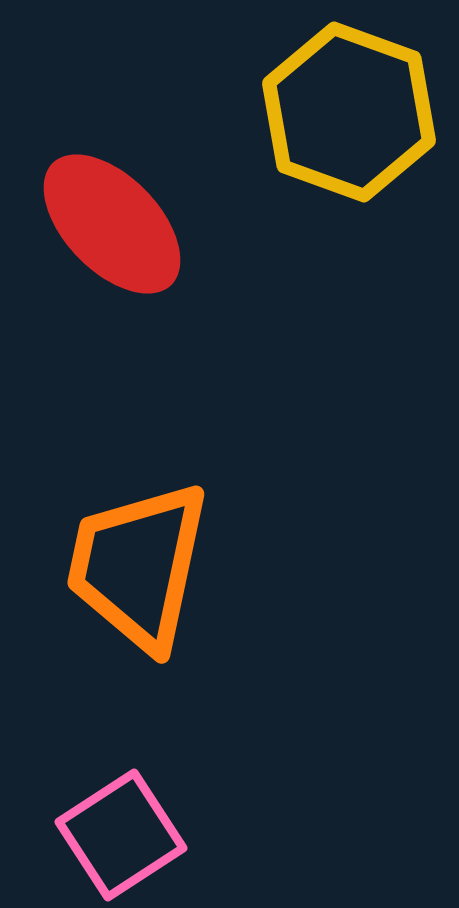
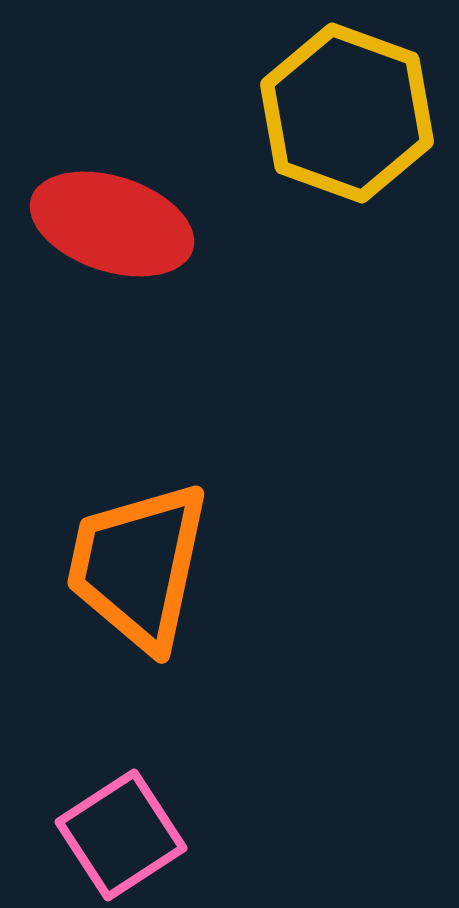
yellow hexagon: moved 2 px left, 1 px down
red ellipse: rotated 28 degrees counterclockwise
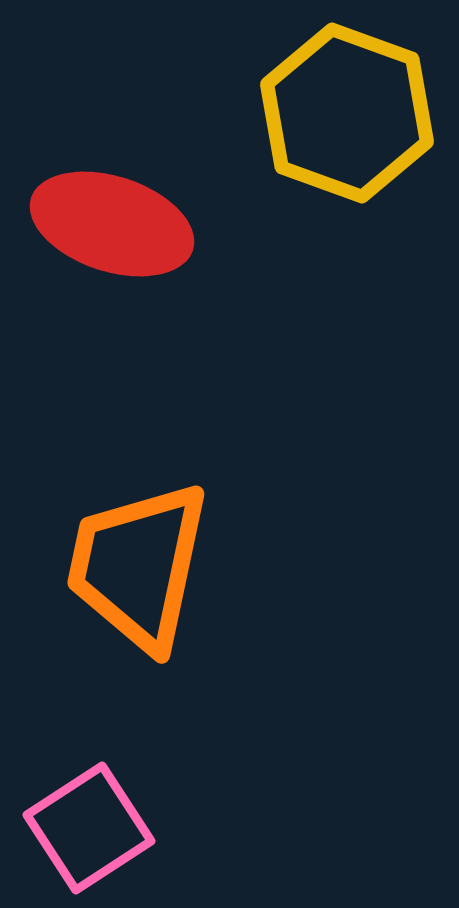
pink square: moved 32 px left, 7 px up
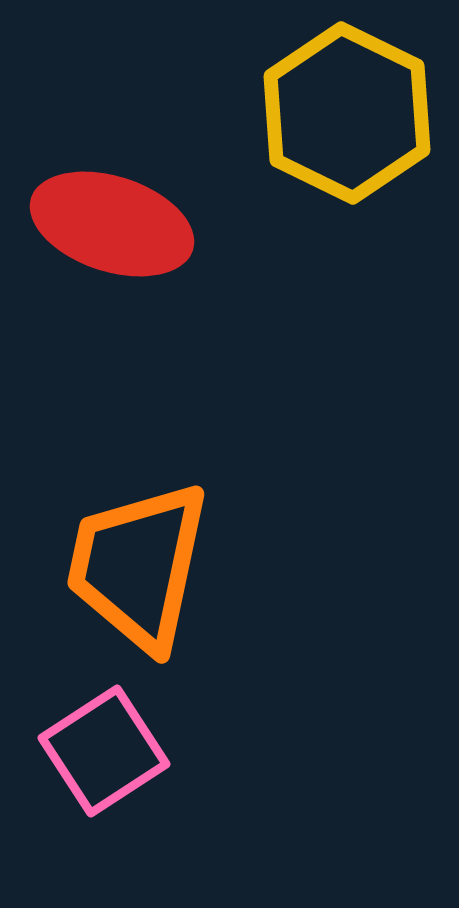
yellow hexagon: rotated 6 degrees clockwise
pink square: moved 15 px right, 77 px up
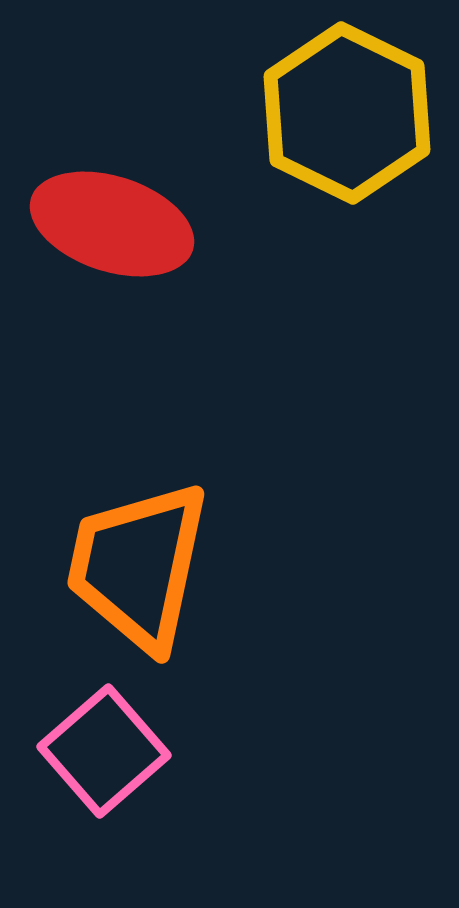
pink square: rotated 8 degrees counterclockwise
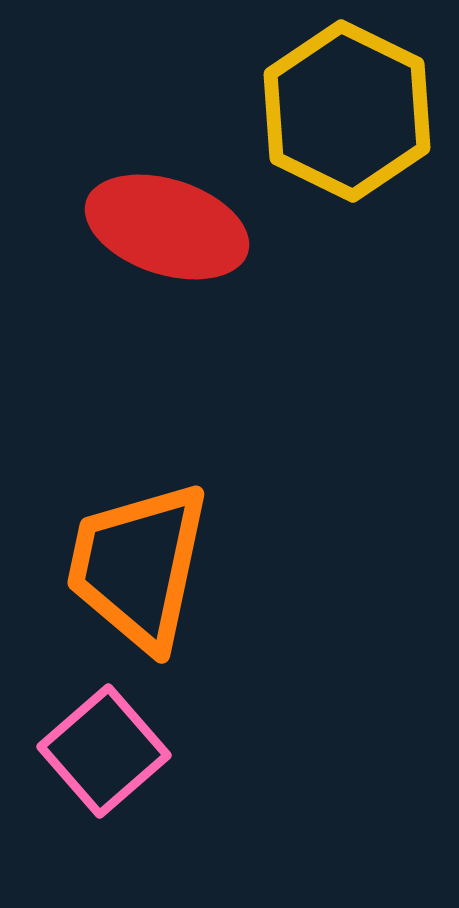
yellow hexagon: moved 2 px up
red ellipse: moved 55 px right, 3 px down
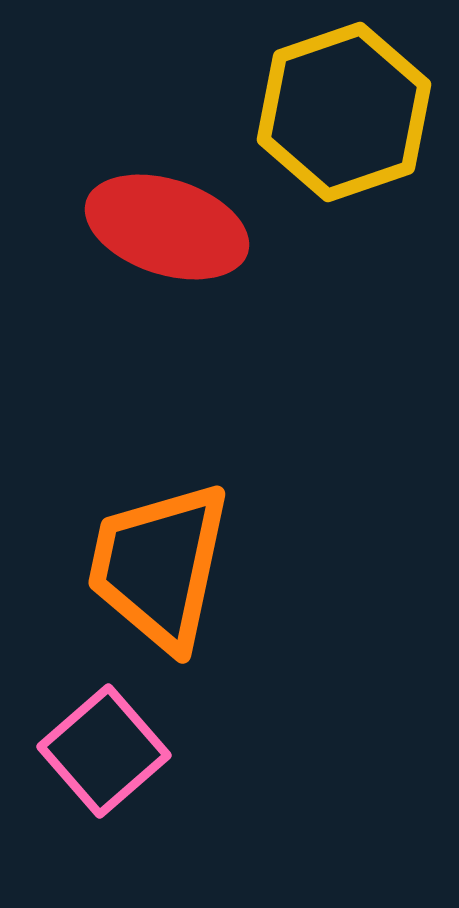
yellow hexagon: moved 3 px left, 1 px down; rotated 15 degrees clockwise
orange trapezoid: moved 21 px right
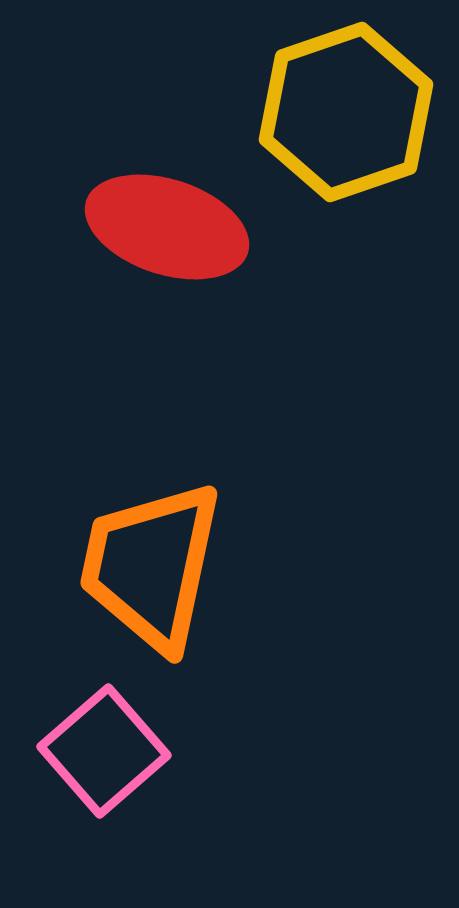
yellow hexagon: moved 2 px right
orange trapezoid: moved 8 px left
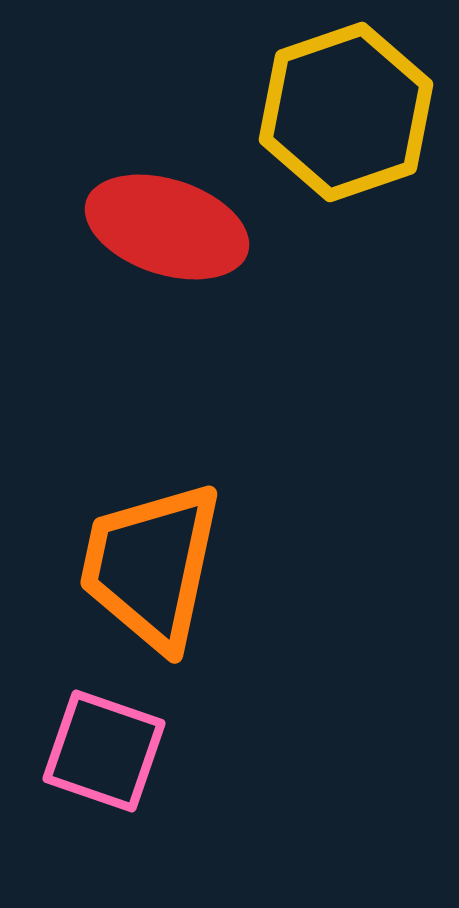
pink square: rotated 30 degrees counterclockwise
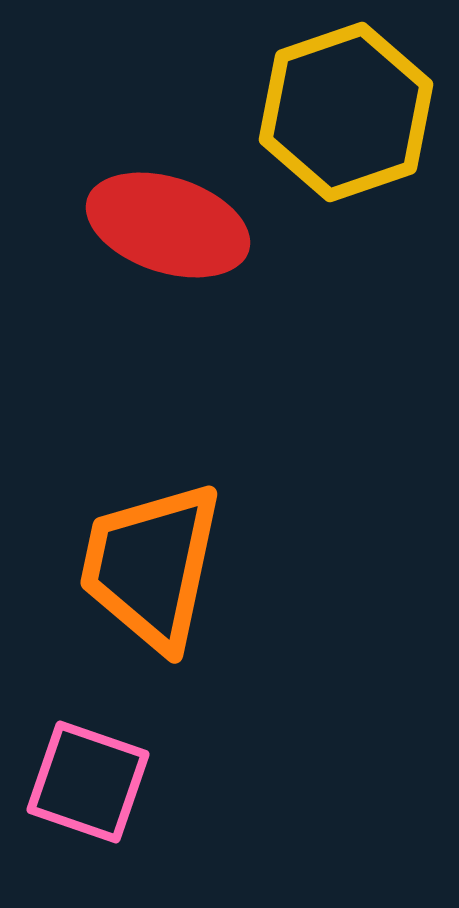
red ellipse: moved 1 px right, 2 px up
pink square: moved 16 px left, 31 px down
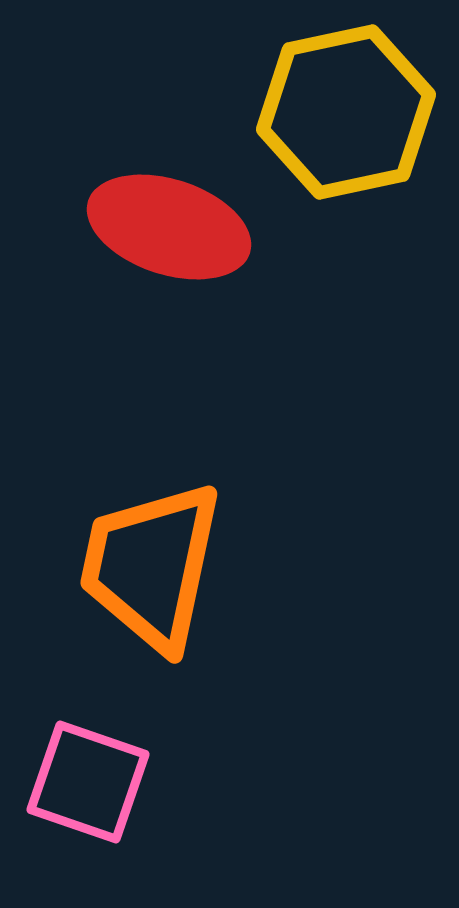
yellow hexagon: rotated 7 degrees clockwise
red ellipse: moved 1 px right, 2 px down
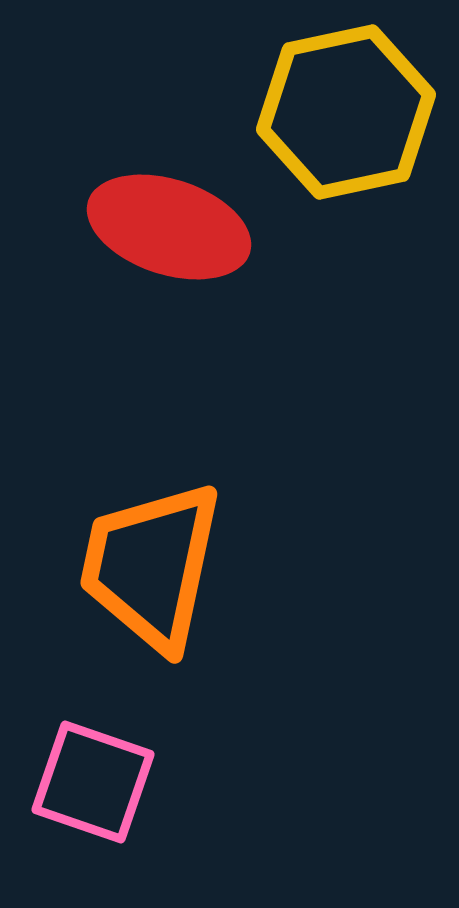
pink square: moved 5 px right
